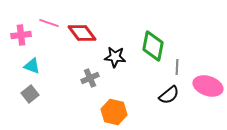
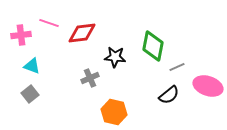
red diamond: rotated 60 degrees counterclockwise
gray line: rotated 63 degrees clockwise
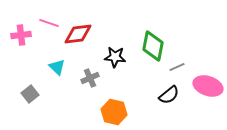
red diamond: moved 4 px left, 1 px down
cyan triangle: moved 25 px right, 1 px down; rotated 24 degrees clockwise
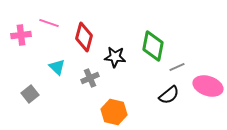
red diamond: moved 6 px right, 3 px down; rotated 68 degrees counterclockwise
